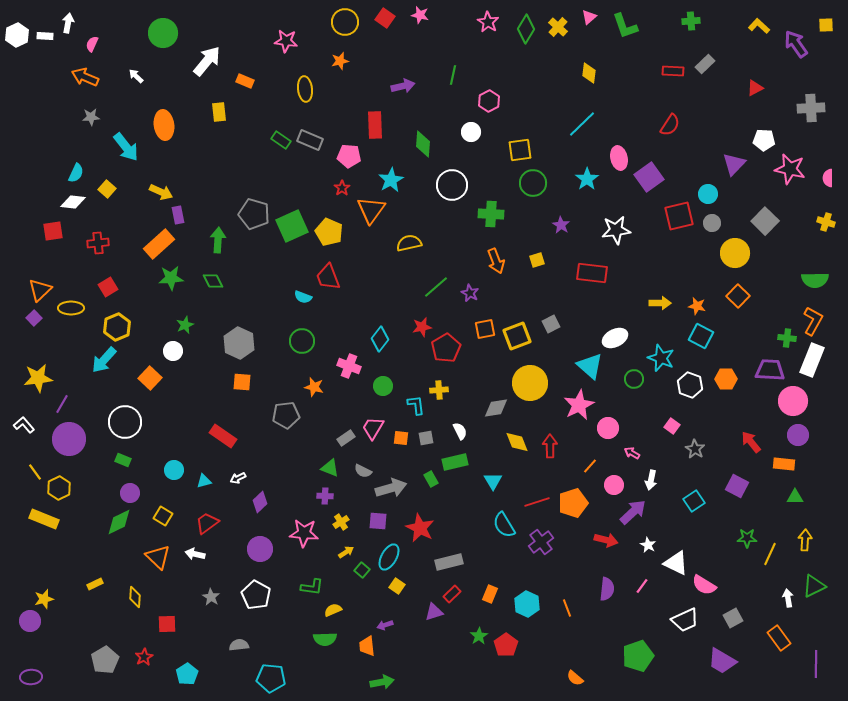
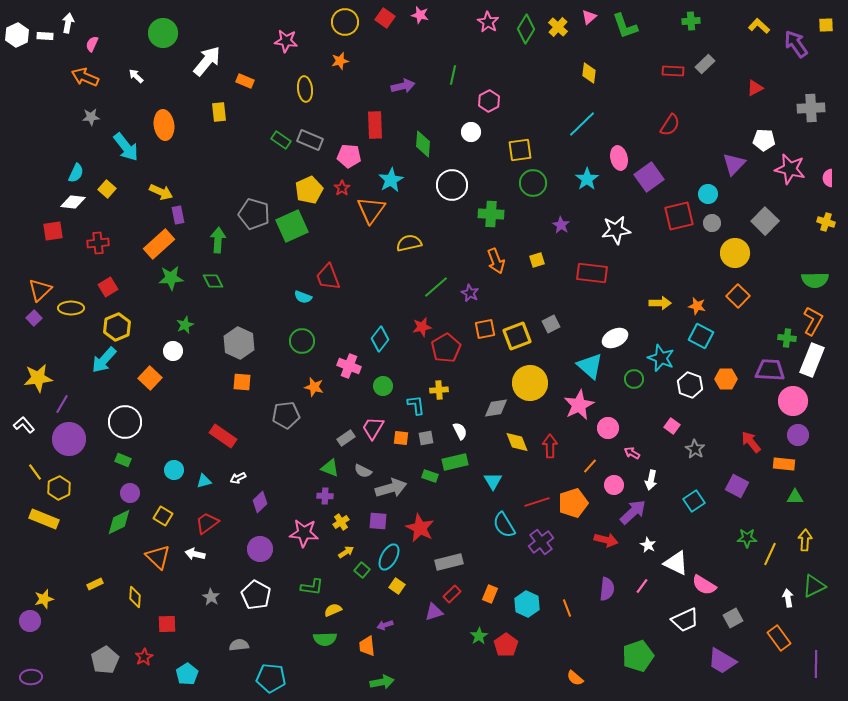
yellow pentagon at (329, 232): moved 20 px left, 42 px up; rotated 24 degrees clockwise
green rectangle at (431, 479): moved 1 px left, 3 px up; rotated 42 degrees counterclockwise
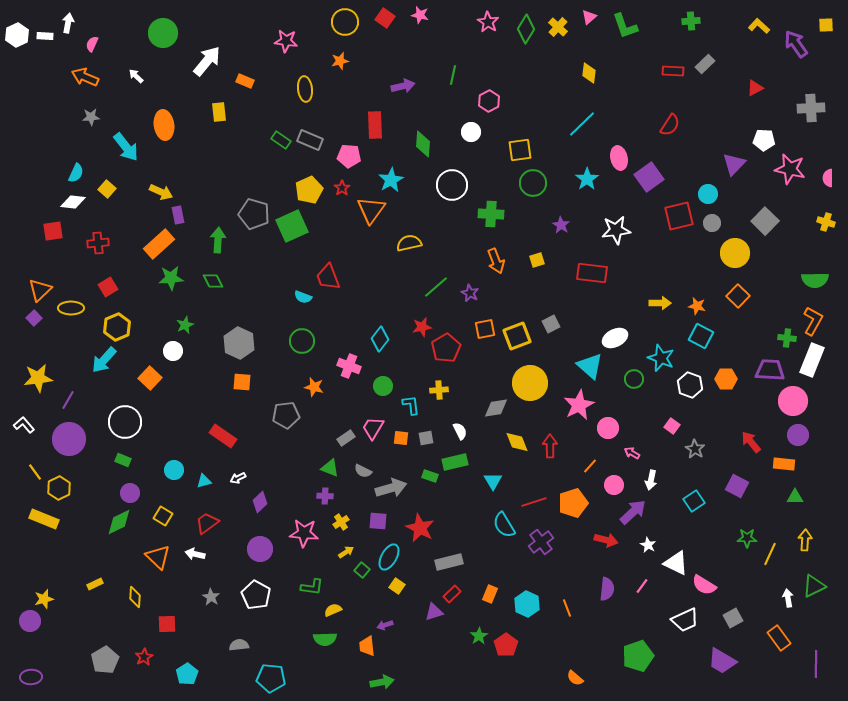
purple line at (62, 404): moved 6 px right, 4 px up
cyan L-shape at (416, 405): moved 5 px left
red line at (537, 502): moved 3 px left
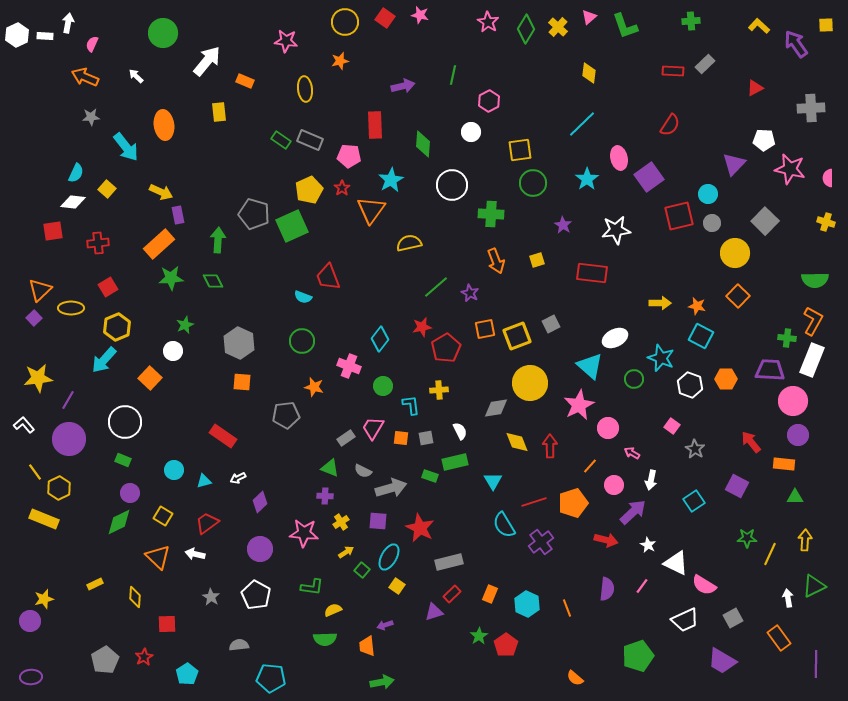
purple star at (561, 225): moved 2 px right
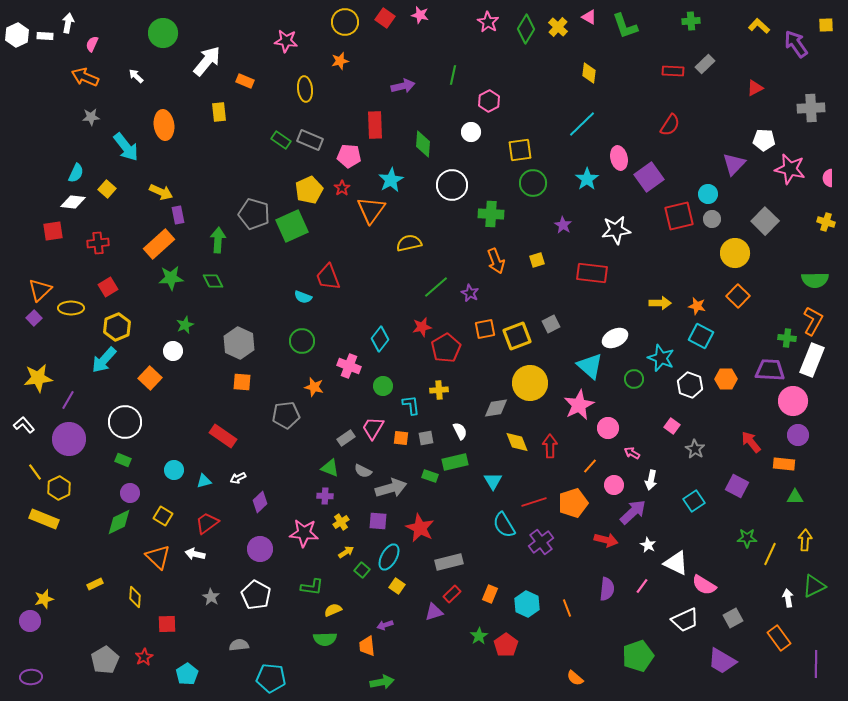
pink triangle at (589, 17): rotated 49 degrees counterclockwise
gray circle at (712, 223): moved 4 px up
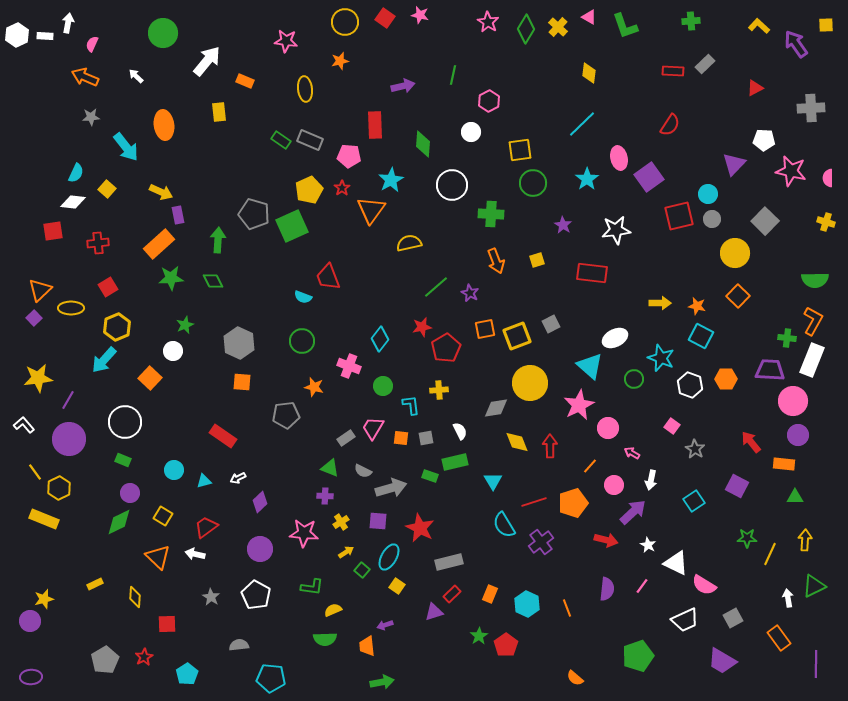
pink star at (790, 169): moved 1 px right, 2 px down
red trapezoid at (207, 523): moved 1 px left, 4 px down
